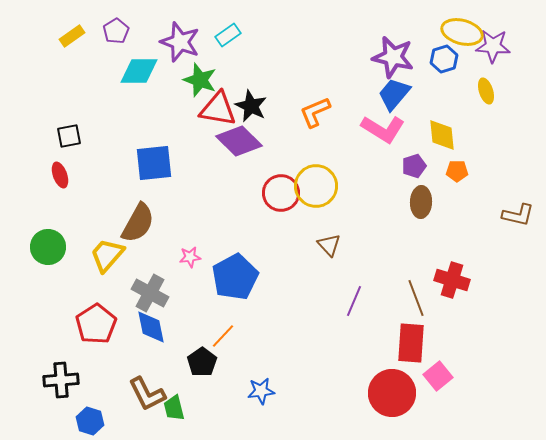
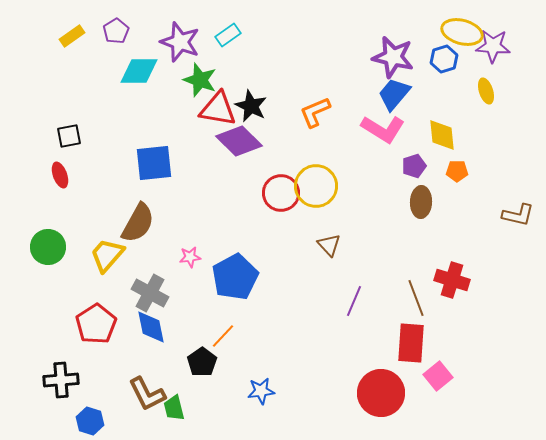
red circle at (392, 393): moved 11 px left
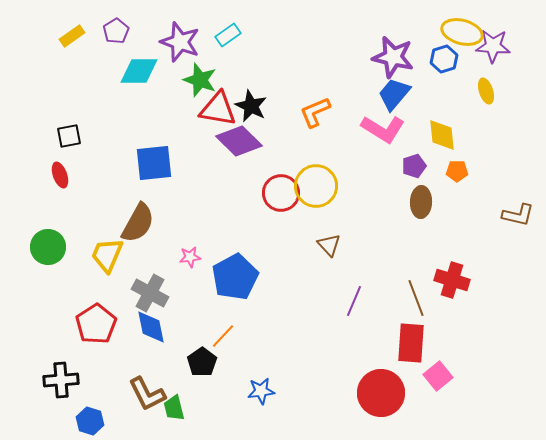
yellow trapezoid at (107, 255): rotated 18 degrees counterclockwise
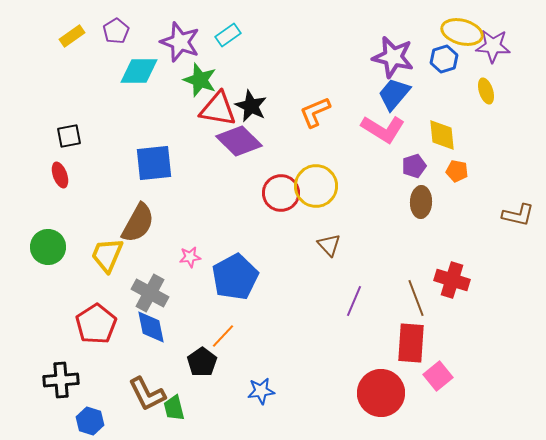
orange pentagon at (457, 171): rotated 10 degrees clockwise
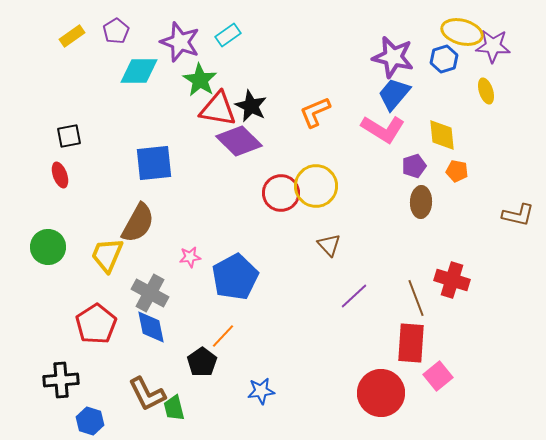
green star at (200, 80): rotated 12 degrees clockwise
purple line at (354, 301): moved 5 px up; rotated 24 degrees clockwise
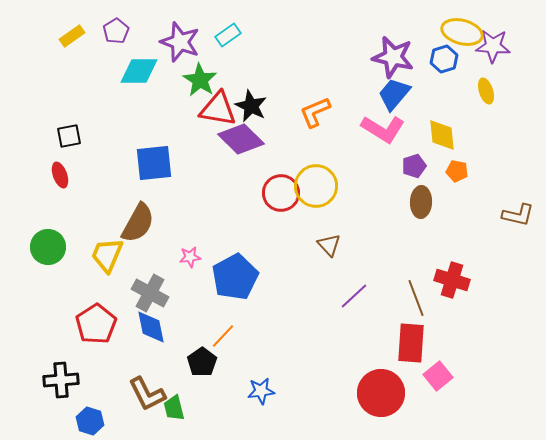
purple diamond at (239, 141): moved 2 px right, 2 px up
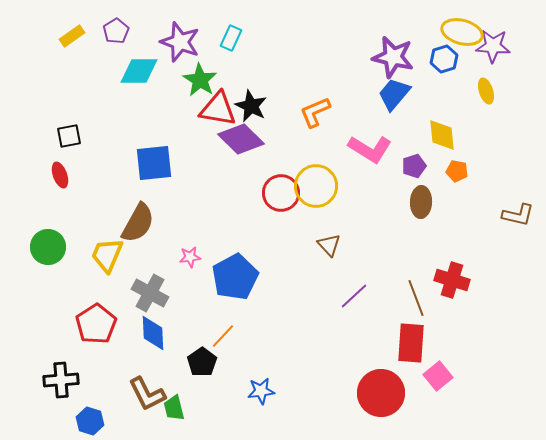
cyan rectangle at (228, 35): moved 3 px right, 3 px down; rotated 30 degrees counterclockwise
pink L-shape at (383, 129): moved 13 px left, 20 px down
blue diamond at (151, 327): moved 2 px right, 6 px down; rotated 9 degrees clockwise
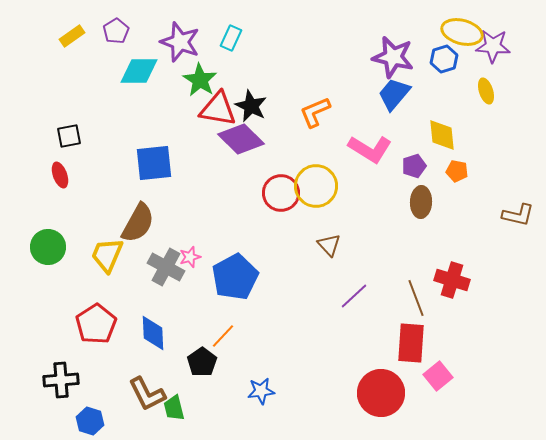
pink star at (190, 257): rotated 10 degrees counterclockwise
gray cross at (150, 293): moved 16 px right, 26 px up
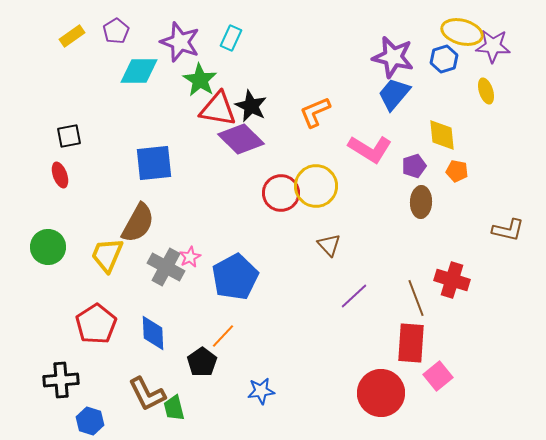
brown L-shape at (518, 215): moved 10 px left, 15 px down
pink star at (190, 257): rotated 10 degrees counterclockwise
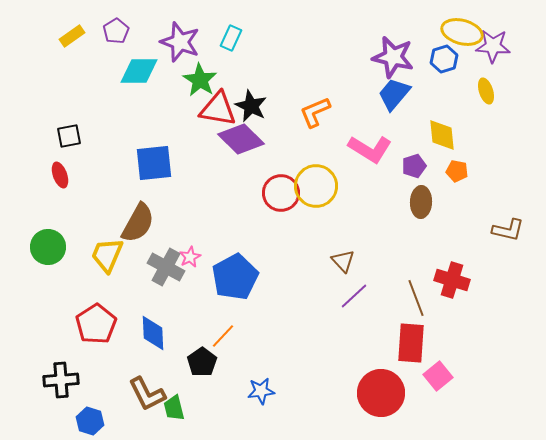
brown triangle at (329, 245): moved 14 px right, 16 px down
